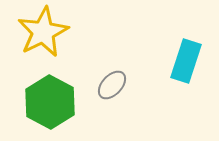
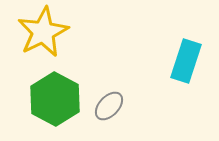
gray ellipse: moved 3 px left, 21 px down
green hexagon: moved 5 px right, 3 px up
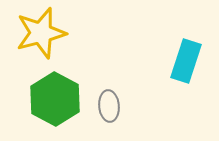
yellow star: moved 2 px left, 1 px down; rotated 12 degrees clockwise
gray ellipse: rotated 48 degrees counterclockwise
